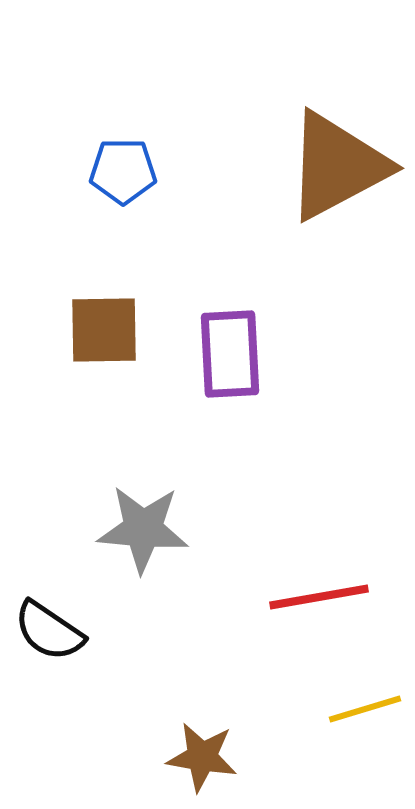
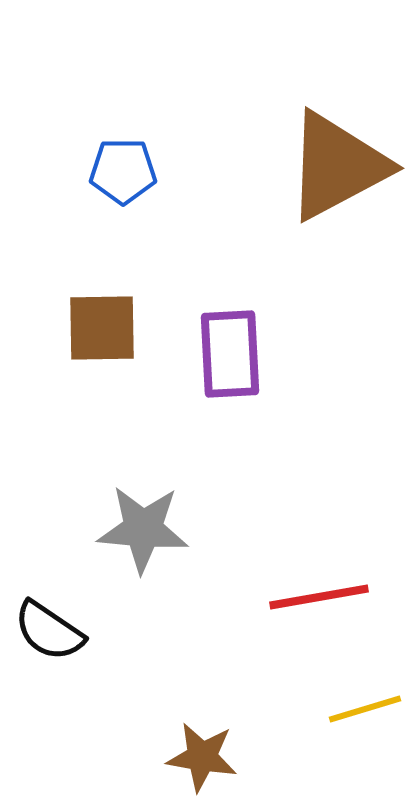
brown square: moved 2 px left, 2 px up
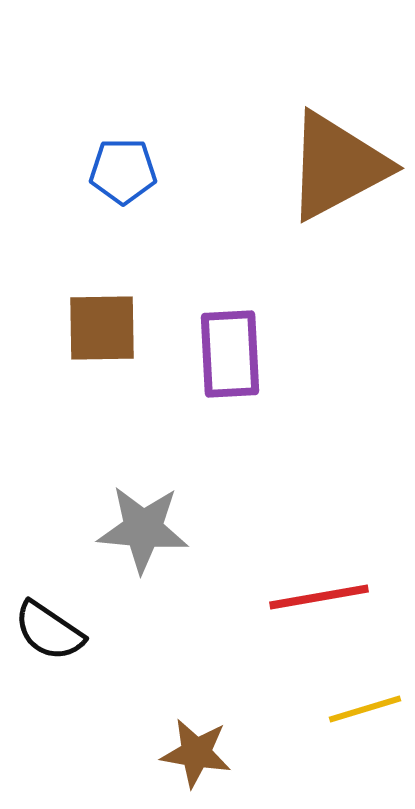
brown star: moved 6 px left, 4 px up
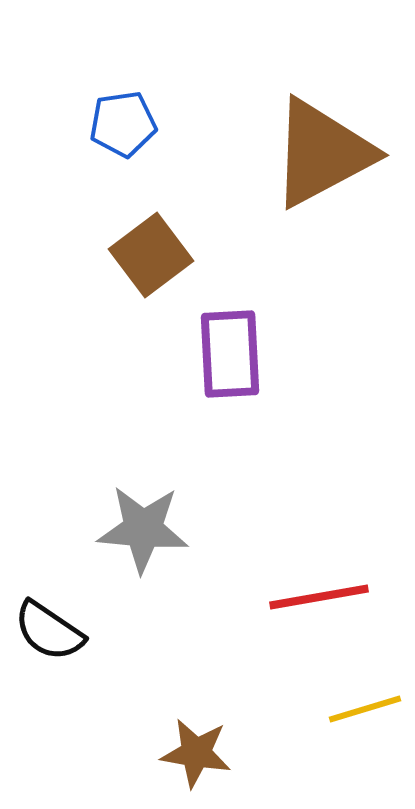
brown triangle: moved 15 px left, 13 px up
blue pentagon: moved 47 px up; rotated 8 degrees counterclockwise
brown square: moved 49 px right, 73 px up; rotated 36 degrees counterclockwise
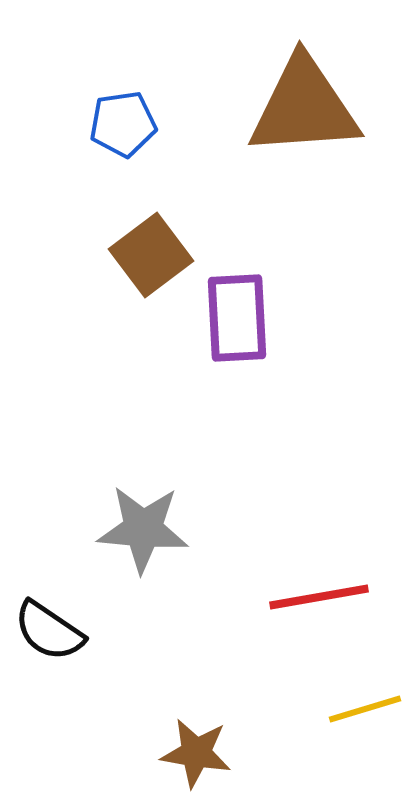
brown triangle: moved 18 px left, 46 px up; rotated 24 degrees clockwise
purple rectangle: moved 7 px right, 36 px up
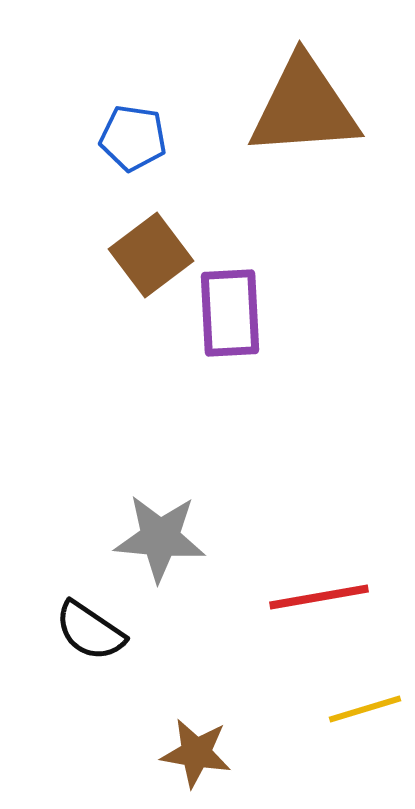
blue pentagon: moved 10 px right, 14 px down; rotated 16 degrees clockwise
purple rectangle: moved 7 px left, 5 px up
gray star: moved 17 px right, 9 px down
black semicircle: moved 41 px right
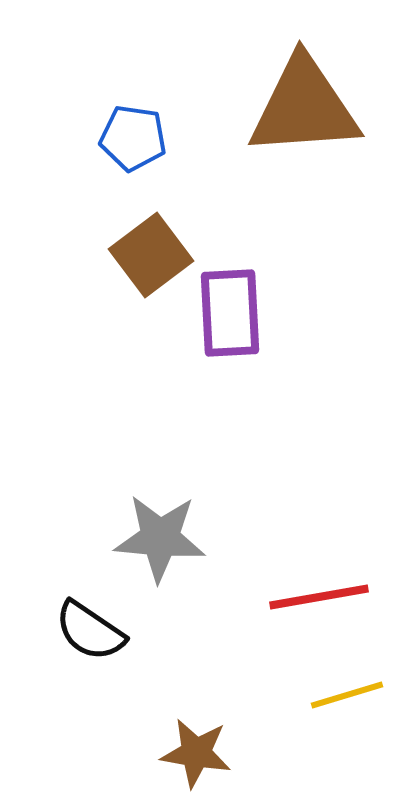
yellow line: moved 18 px left, 14 px up
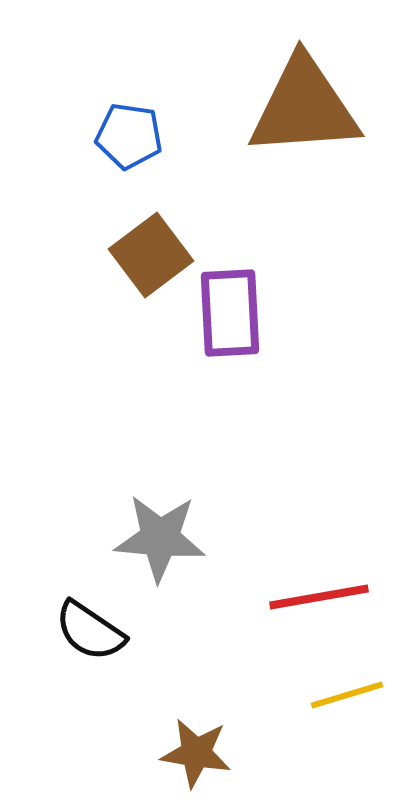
blue pentagon: moved 4 px left, 2 px up
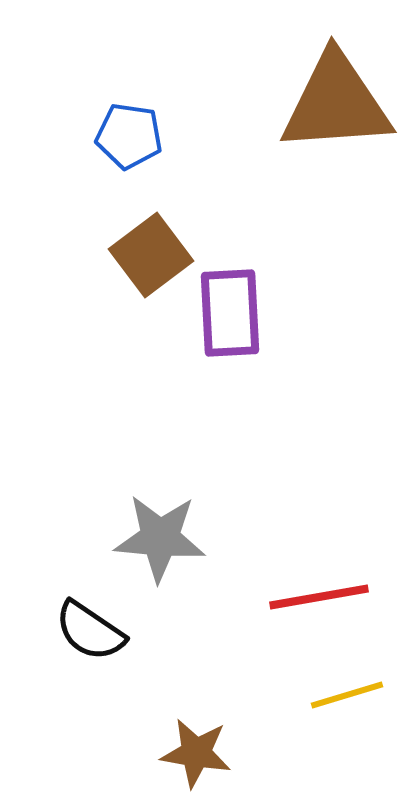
brown triangle: moved 32 px right, 4 px up
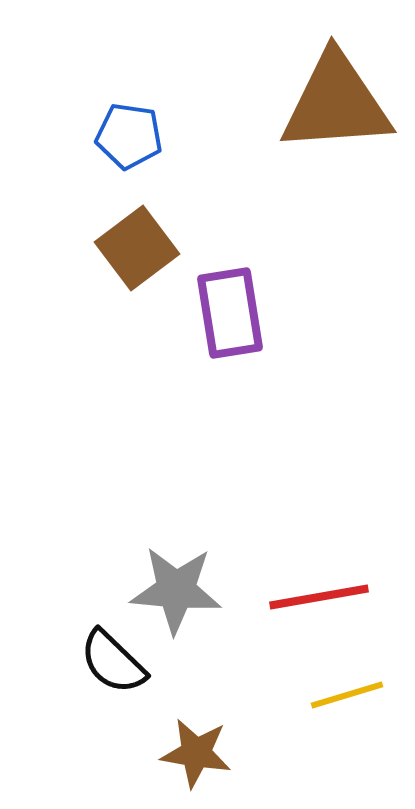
brown square: moved 14 px left, 7 px up
purple rectangle: rotated 6 degrees counterclockwise
gray star: moved 16 px right, 52 px down
black semicircle: moved 23 px right, 31 px down; rotated 10 degrees clockwise
